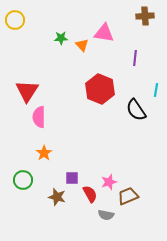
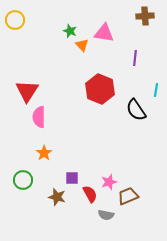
green star: moved 9 px right, 7 px up; rotated 24 degrees clockwise
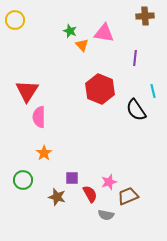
cyan line: moved 3 px left, 1 px down; rotated 24 degrees counterclockwise
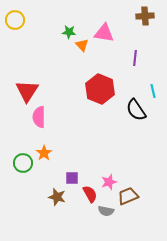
green star: moved 1 px left, 1 px down; rotated 16 degrees counterclockwise
green circle: moved 17 px up
gray semicircle: moved 4 px up
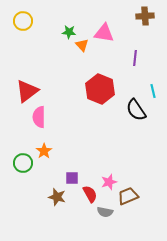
yellow circle: moved 8 px right, 1 px down
red triangle: rotated 20 degrees clockwise
orange star: moved 2 px up
gray semicircle: moved 1 px left, 1 px down
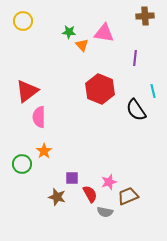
green circle: moved 1 px left, 1 px down
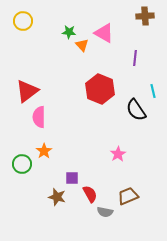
pink triangle: rotated 20 degrees clockwise
pink star: moved 9 px right, 28 px up; rotated 14 degrees counterclockwise
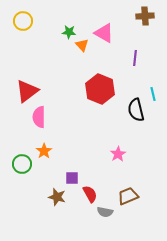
cyan line: moved 3 px down
black semicircle: rotated 20 degrees clockwise
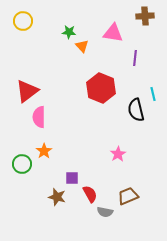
pink triangle: moved 9 px right; rotated 20 degrees counterclockwise
orange triangle: moved 1 px down
red hexagon: moved 1 px right, 1 px up
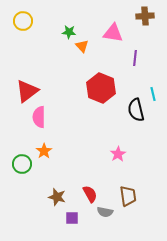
purple square: moved 40 px down
brown trapezoid: rotated 105 degrees clockwise
